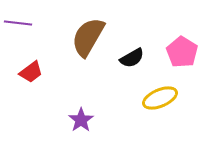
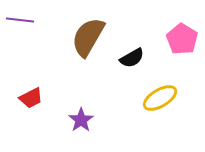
purple line: moved 2 px right, 3 px up
pink pentagon: moved 13 px up
red trapezoid: moved 26 px down; rotated 10 degrees clockwise
yellow ellipse: rotated 8 degrees counterclockwise
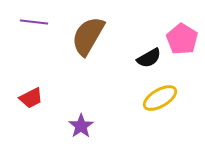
purple line: moved 14 px right, 2 px down
brown semicircle: moved 1 px up
black semicircle: moved 17 px right
purple star: moved 6 px down
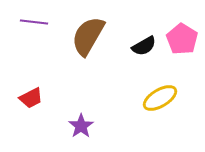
black semicircle: moved 5 px left, 12 px up
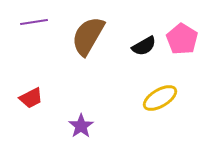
purple line: rotated 16 degrees counterclockwise
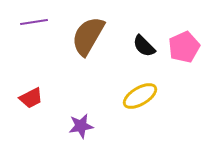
pink pentagon: moved 2 px right, 8 px down; rotated 16 degrees clockwise
black semicircle: rotated 75 degrees clockwise
yellow ellipse: moved 20 px left, 2 px up
purple star: rotated 25 degrees clockwise
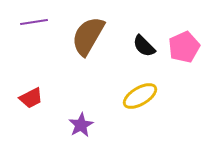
purple star: moved 1 px up; rotated 20 degrees counterclockwise
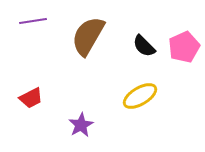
purple line: moved 1 px left, 1 px up
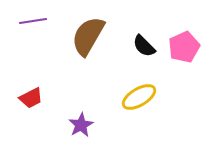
yellow ellipse: moved 1 px left, 1 px down
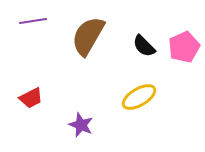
purple star: rotated 20 degrees counterclockwise
